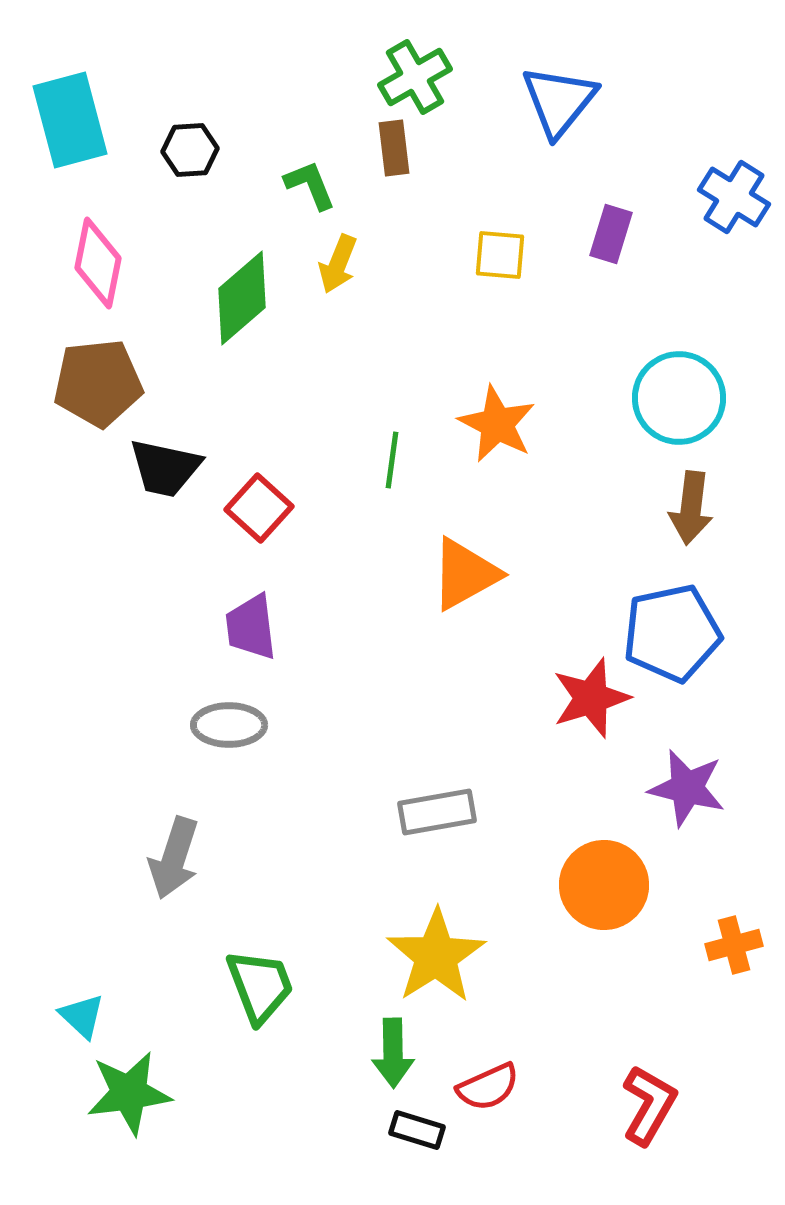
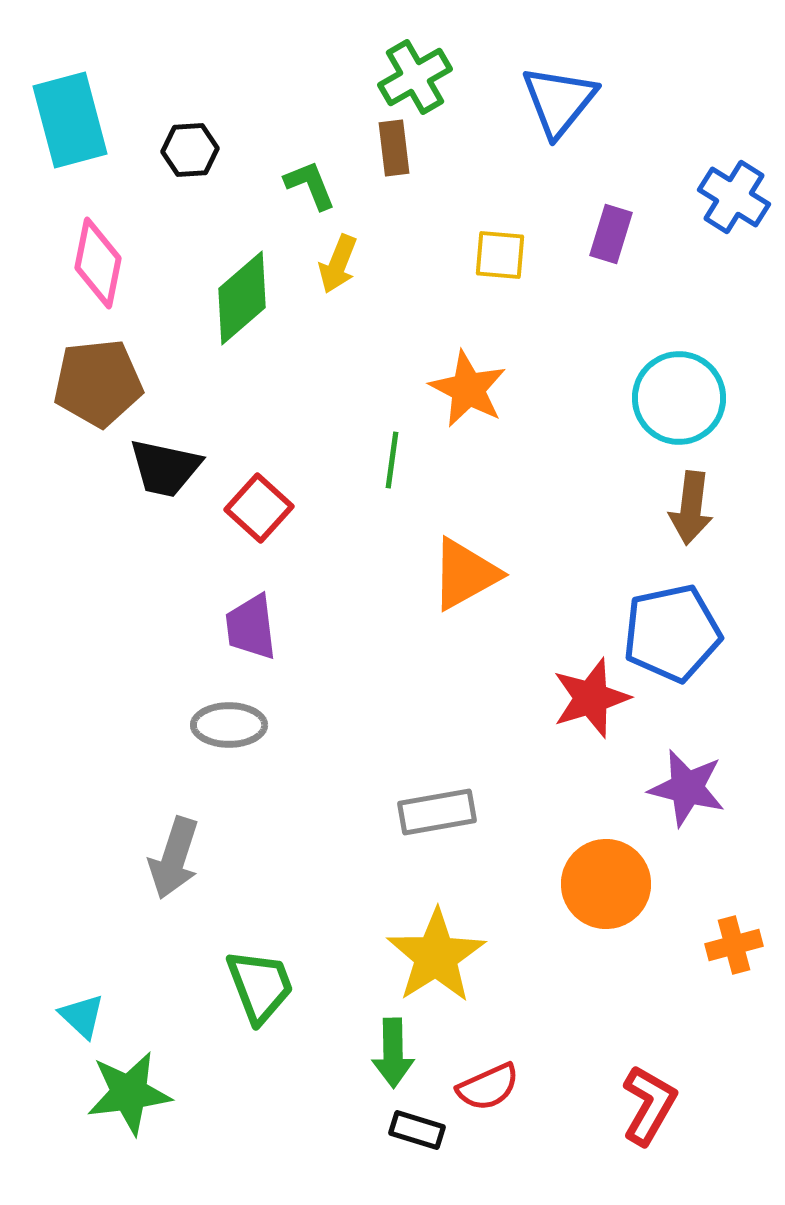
orange star: moved 29 px left, 35 px up
orange circle: moved 2 px right, 1 px up
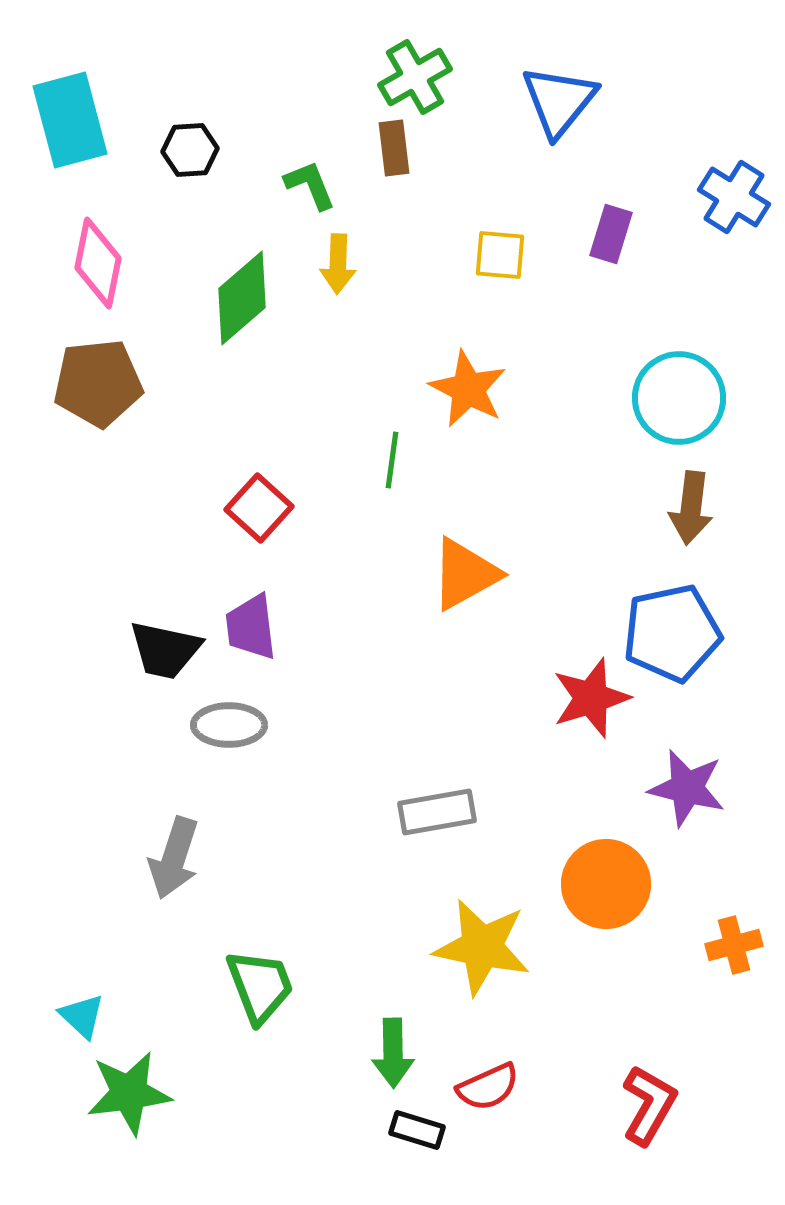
yellow arrow: rotated 20 degrees counterclockwise
black trapezoid: moved 182 px down
yellow star: moved 46 px right, 9 px up; rotated 28 degrees counterclockwise
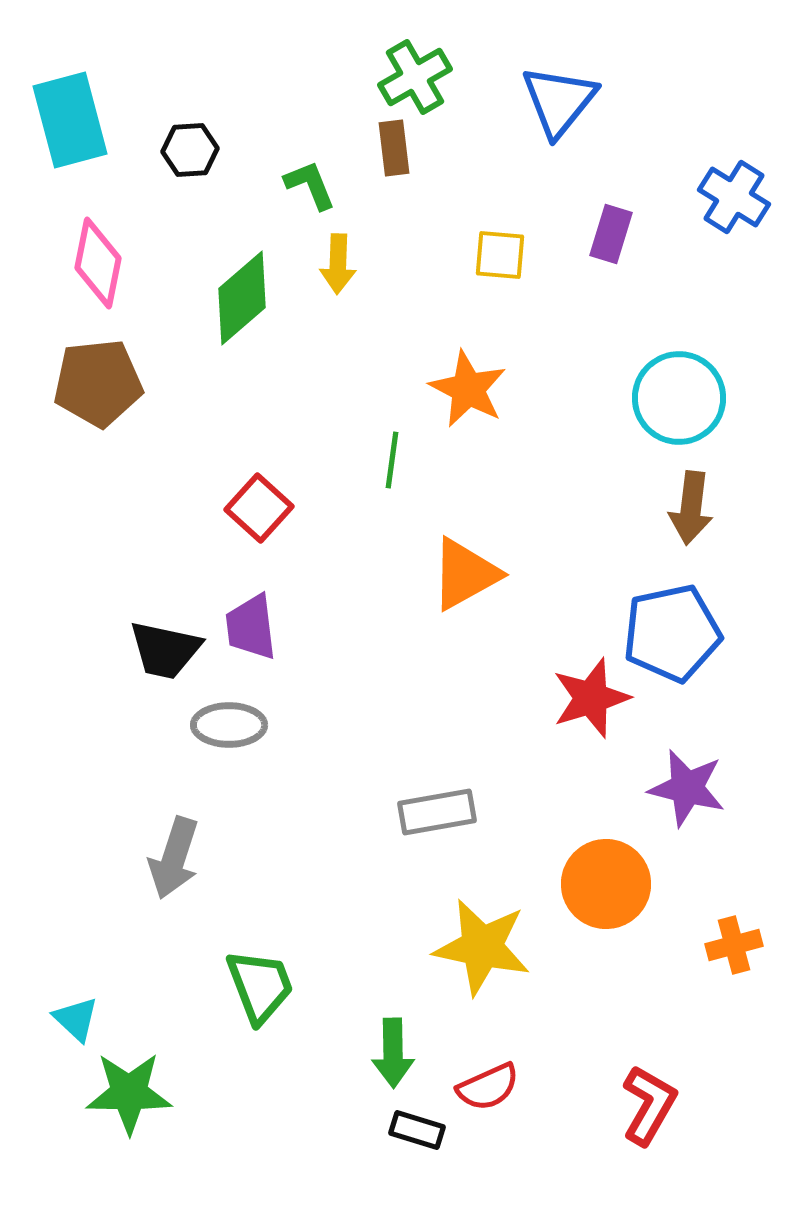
cyan triangle: moved 6 px left, 3 px down
green star: rotated 8 degrees clockwise
